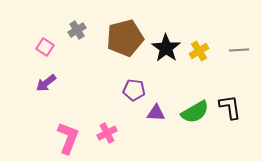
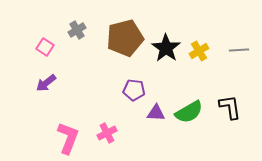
green semicircle: moved 6 px left
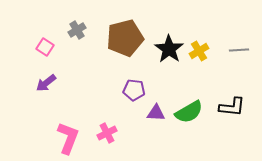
black star: moved 3 px right, 1 px down
black L-shape: moved 2 px right; rotated 104 degrees clockwise
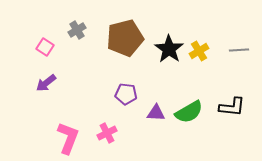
purple pentagon: moved 8 px left, 4 px down
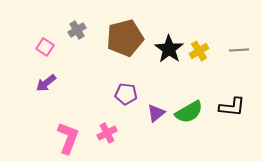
purple triangle: rotated 42 degrees counterclockwise
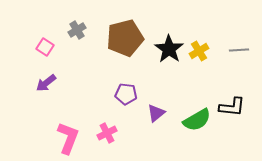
green semicircle: moved 8 px right, 8 px down
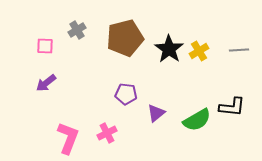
pink square: moved 1 px up; rotated 30 degrees counterclockwise
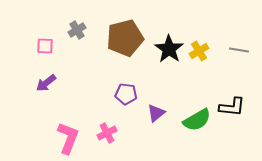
gray line: rotated 12 degrees clockwise
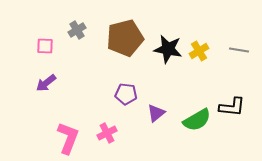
black star: moved 1 px left; rotated 24 degrees counterclockwise
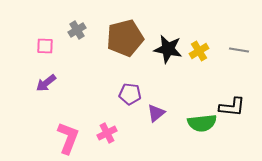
purple pentagon: moved 4 px right
green semicircle: moved 5 px right, 3 px down; rotated 24 degrees clockwise
